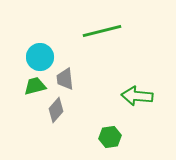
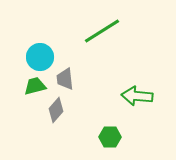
green line: rotated 18 degrees counterclockwise
green hexagon: rotated 10 degrees clockwise
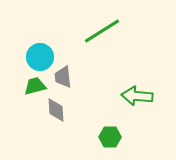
gray trapezoid: moved 2 px left, 2 px up
gray diamond: rotated 45 degrees counterclockwise
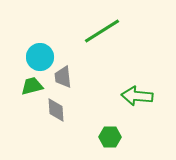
green trapezoid: moved 3 px left
